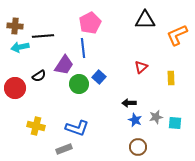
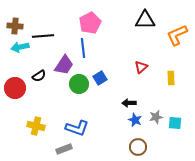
blue square: moved 1 px right, 1 px down; rotated 16 degrees clockwise
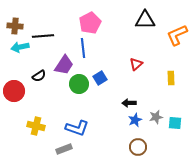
red triangle: moved 5 px left, 3 px up
red circle: moved 1 px left, 3 px down
blue star: rotated 24 degrees clockwise
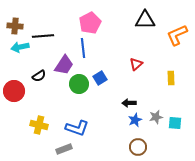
yellow cross: moved 3 px right, 1 px up
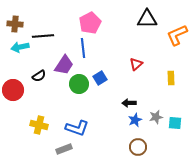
black triangle: moved 2 px right, 1 px up
brown cross: moved 2 px up
red circle: moved 1 px left, 1 px up
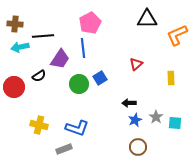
purple trapezoid: moved 4 px left, 6 px up
red circle: moved 1 px right, 3 px up
gray star: rotated 24 degrees counterclockwise
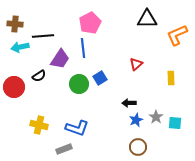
blue star: moved 1 px right
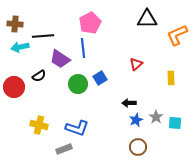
purple trapezoid: rotated 90 degrees clockwise
green circle: moved 1 px left
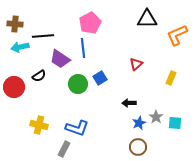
yellow rectangle: rotated 24 degrees clockwise
blue star: moved 3 px right, 3 px down
gray rectangle: rotated 42 degrees counterclockwise
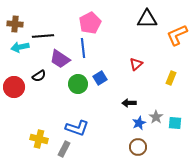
yellow cross: moved 14 px down
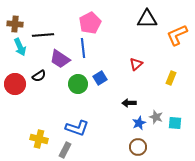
black line: moved 1 px up
cyan arrow: rotated 102 degrees counterclockwise
red circle: moved 1 px right, 3 px up
gray star: rotated 16 degrees counterclockwise
gray rectangle: moved 1 px right, 1 px down
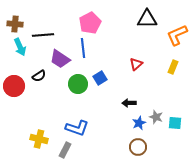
yellow rectangle: moved 2 px right, 11 px up
red circle: moved 1 px left, 2 px down
